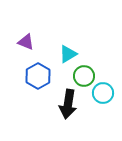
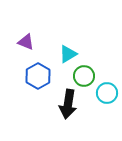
cyan circle: moved 4 px right
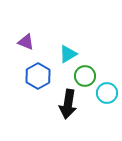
green circle: moved 1 px right
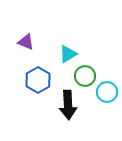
blue hexagon: moved 4 px down
cyan circle: moved 1 px up
black arrow: moved 1 px down; rotated 12 degrees counterclockwise
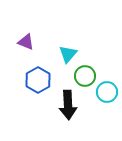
cyan triangle: rotated 18 degrees counterclockwise
